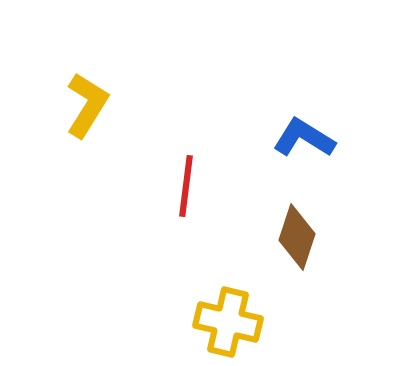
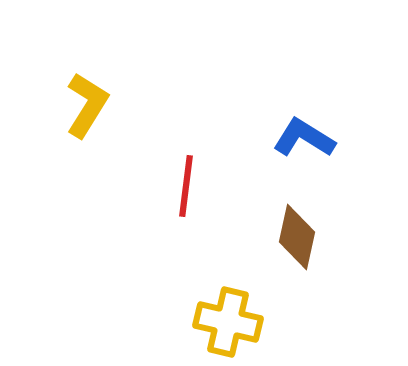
brown diamond: rotated 6 degrees counterclockwise
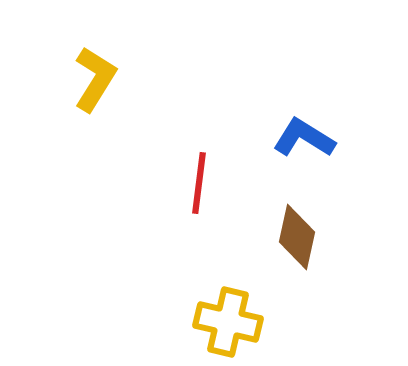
yellow L-shape: moved 8 px right, 26 px up
red line: moved 13 px right, 3 px up
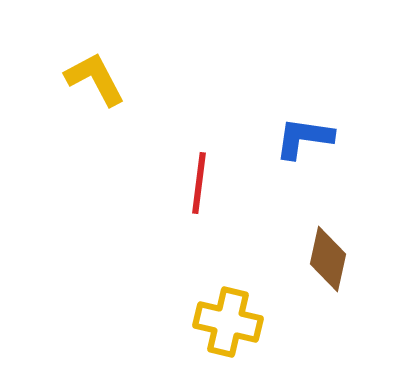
yellow L-shape: rotated 60 degrees counterclockwise
blue L-shape: rotated 24 degrees counterclockwise
brown diamond: moved 31 px right, 22 px down
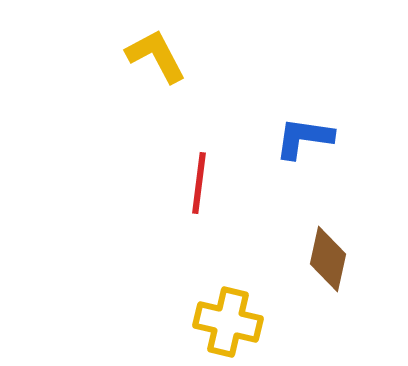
yellow L-shape: moved 61 px right, 23 px up
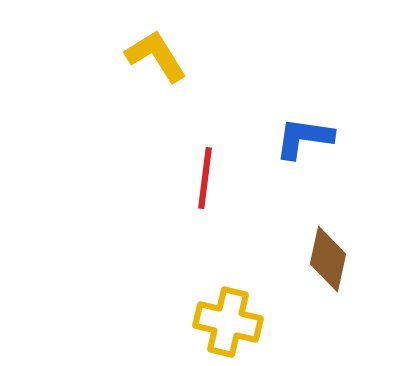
yellow L-shape: rotated 4 degrees counterclockwise
red line: moved 6 px right, 5 px up
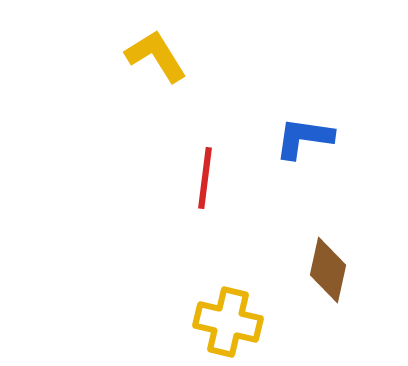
brown diamond: moved 11 px down
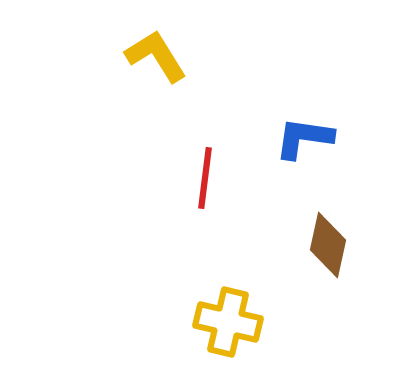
brown diamond: moved 25 px up
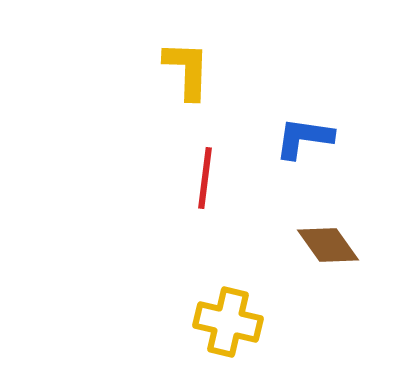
yellow L-shape: moved 31 px right, 14 px down; rotated 34 degrees clockwise
brown diamond: rotated 48 degrees counterclockwise
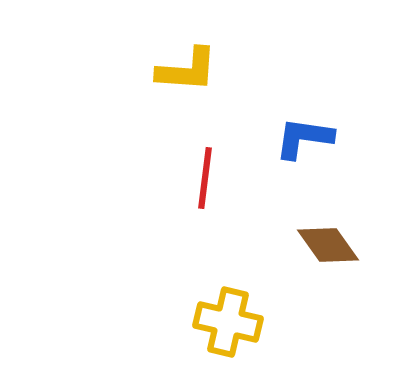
yellow L-shape: rotated 92 degrees clockwise
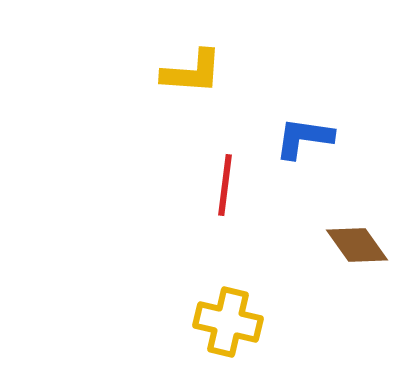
yellow L-shape: moved 5 px right, 2 px down
red line: moved 20 px right, 7 px down
brown diamond: moved 29 px right
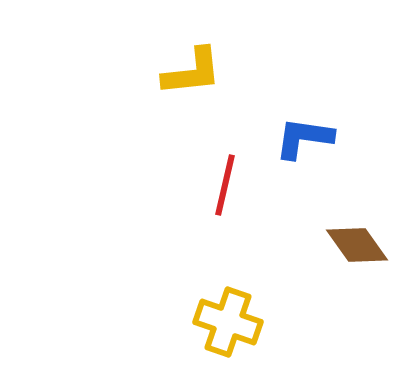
yellow L-shape: rotated 10 degrees counterclockwise
red line: rotated 6 degrees clockwise
yellow cross: rotated 6 degrees clockwise
